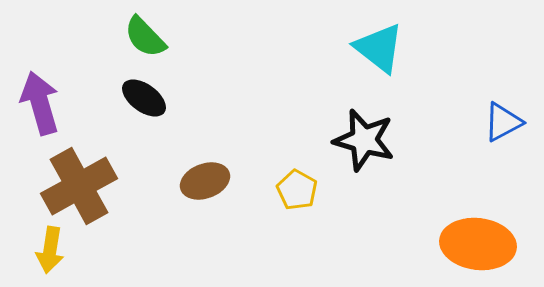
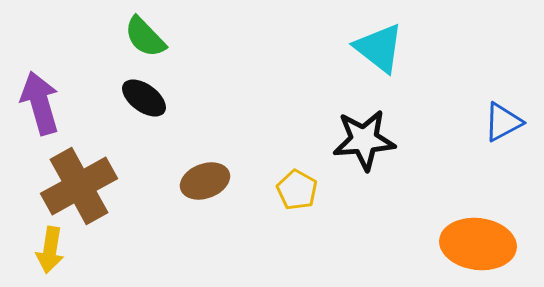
black star: rotated 20 degrees counterclockwise
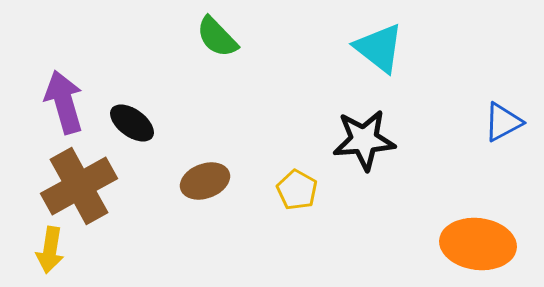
green semicircle: moved 72 px right
black ellipse: moved 12 px left, 25 px down
purple arrow: moved 24 px right, 1 px up
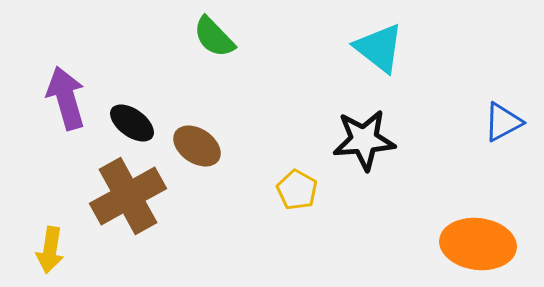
green semicircle: moved 3 px left
purple arrow: moved 2 px right, 4 px up
brown ellipse: moved 8 px left, 35 px up; rotated 54 degrees clockwise
brown cross: moved 49 px right, 10 px down
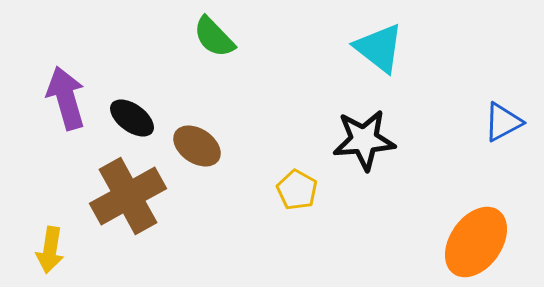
black ellipse: moved 5 px up
orange ellipse: moved 2 px left, 2 px up; rotated 62 degrees counterclockwise
